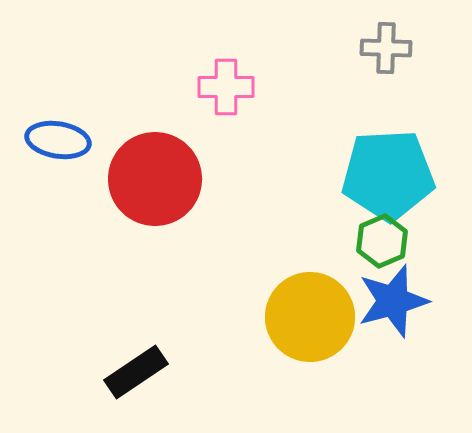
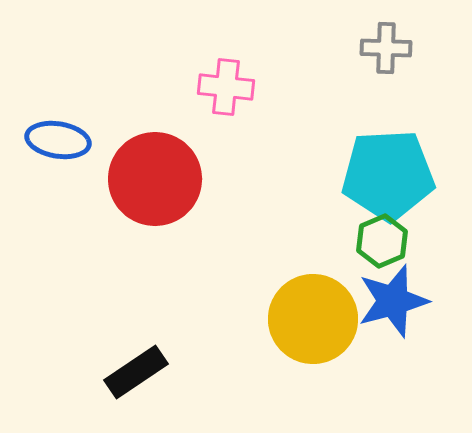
pink cross: rotated 6 degrees clockwise
yellow circle: moved 3 px right, 2 px down
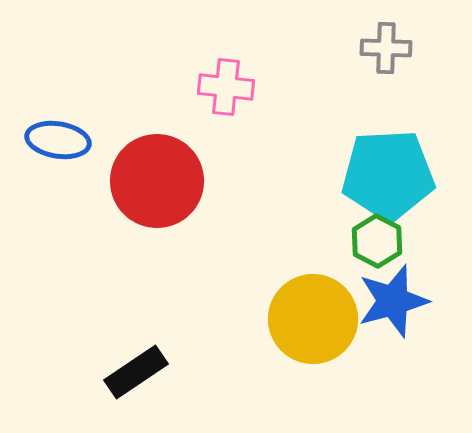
red circle: moved 2 px right, 2 px down
green hexagon: moved 5 px left; rotated 9 degrees counterclockwise
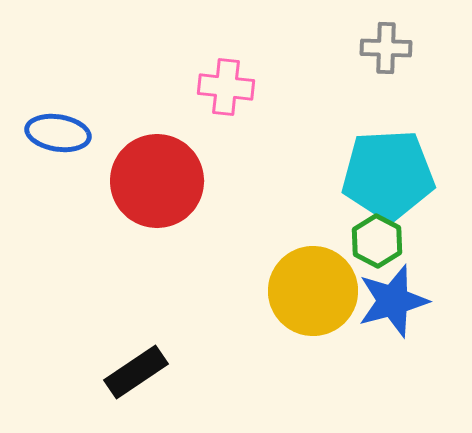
blue ellipse: moved 7 px up
yellow circle: moved 28 px up
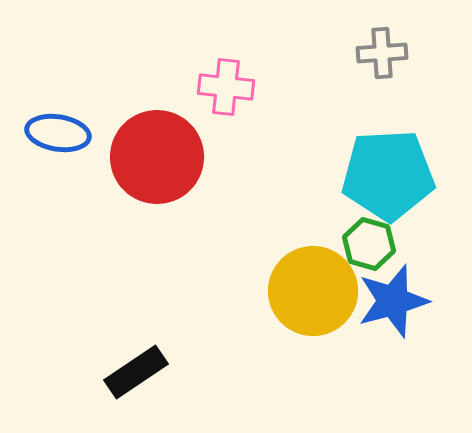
gray cross: moved 4 px left, 5 px down; rotated 6 degrees counterclockwise
red circle: moved 24 px up
green hexagon: moved 8 px left, 3 px down; rotated 12 degrees counterclockwise
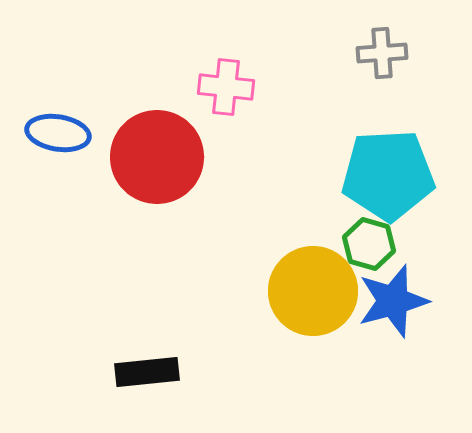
black rectangle: moved 11 px right; rotated 28 degrees clockwise
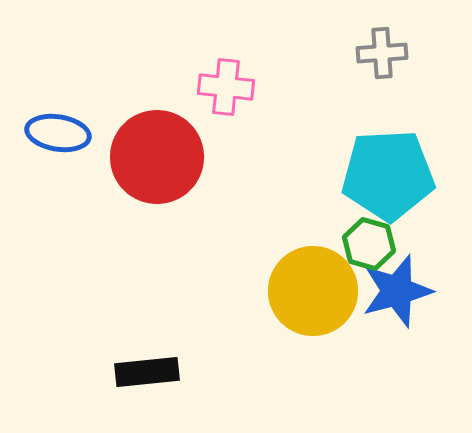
blue star: moved 4 px right, 10 px up
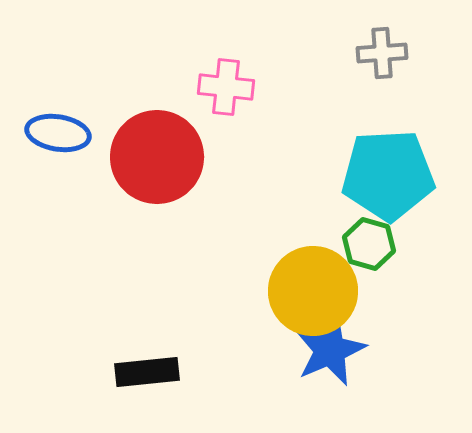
blue star: moved 67 px left, 59 px down; rotated 8 degrees counterclockwise
